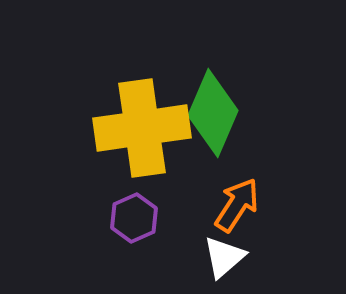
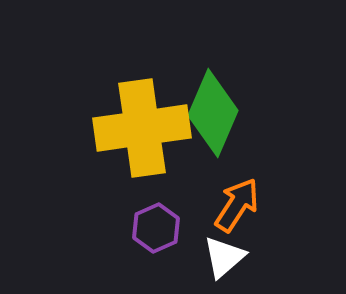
purple hexagon: moved 22 px right, 10 px down
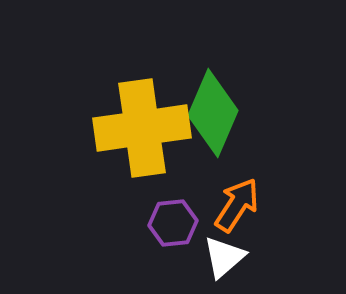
purple hexagon: moved 17 px right, 5 px up; rotated 18 degrees clockwise
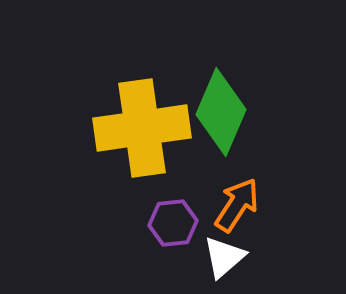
green diamond: moved 8 px right, 1 px up
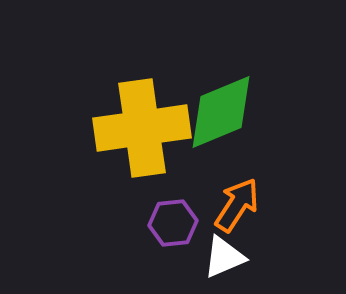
green diamond: rotated 44 degrees clockwise
white triangle: rotated 18 degrees clockwise
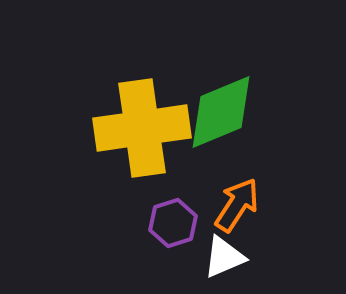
purple hexagon: rotated 12 degrees counterclockwise
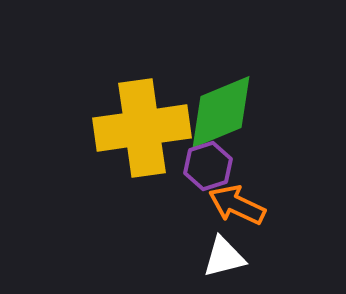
orange arrow: rotated 98 degrees counterclockwise
purple hexagon: moved 35 px right, 57 px up
white triangle: rotated 9 degrees clockwise
